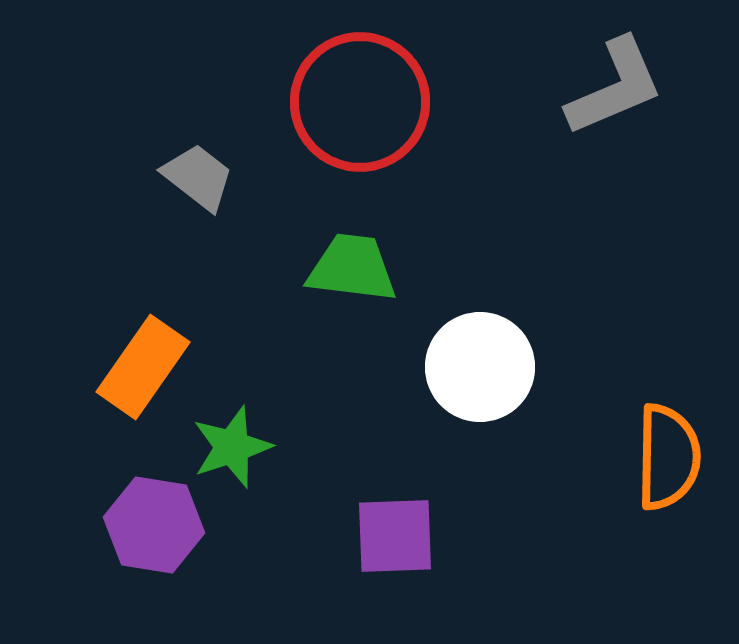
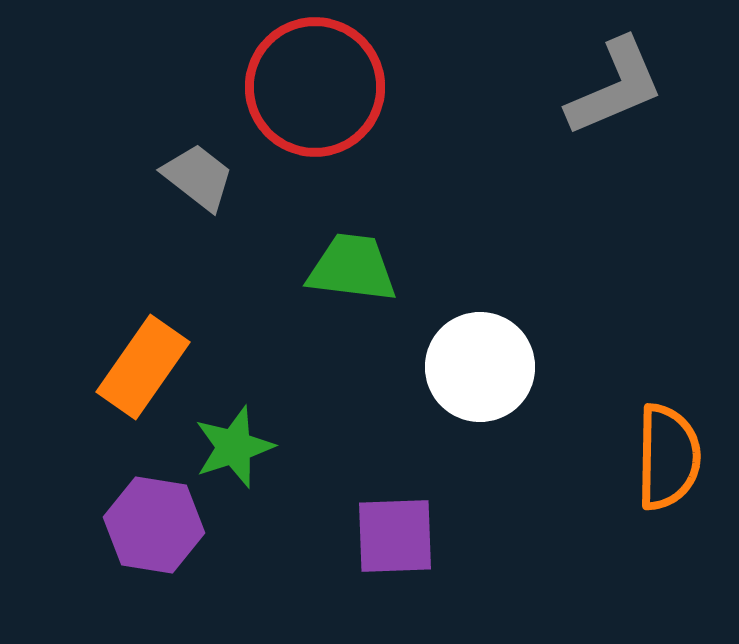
red circle: moved 45 px left, 15 px up
green star: moved 2 px right
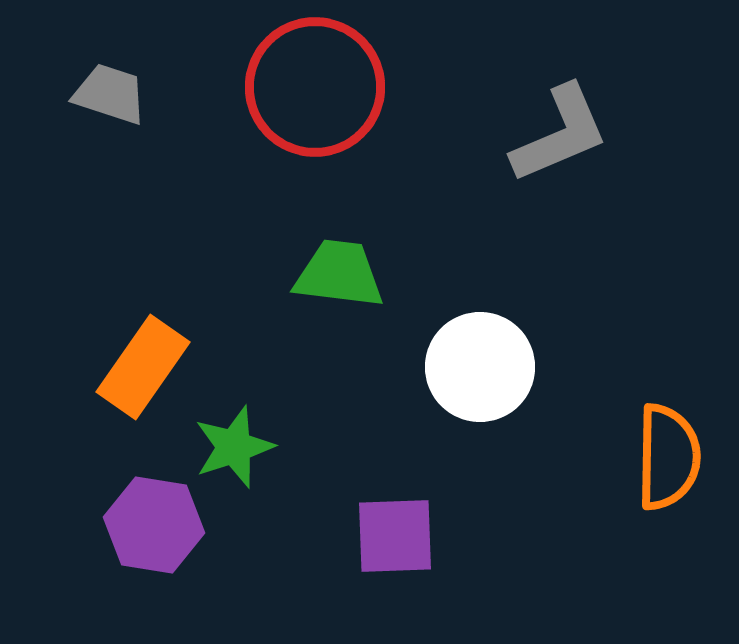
gray L-shape: moved 55 px left, 47 px down
gray trapezoid: moved 88 px left, 83 px up; rotated 20 degrees counterclockwise
green trapezoid: moved 13 px left, 6 px down
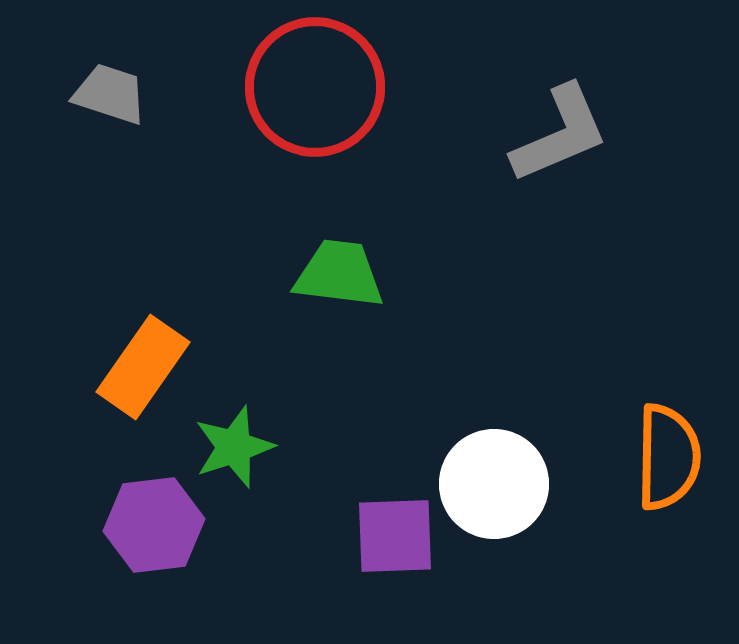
white circle: moved 14 px right, 117 px down
purple hexagon: rotated 16 degrees counterclockwise
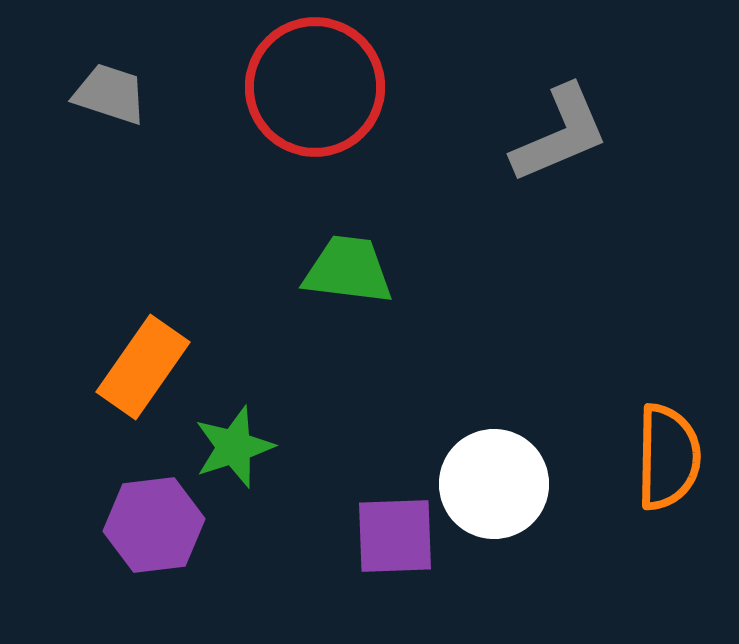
green trapezoid: moved 9 px right, 4 px up
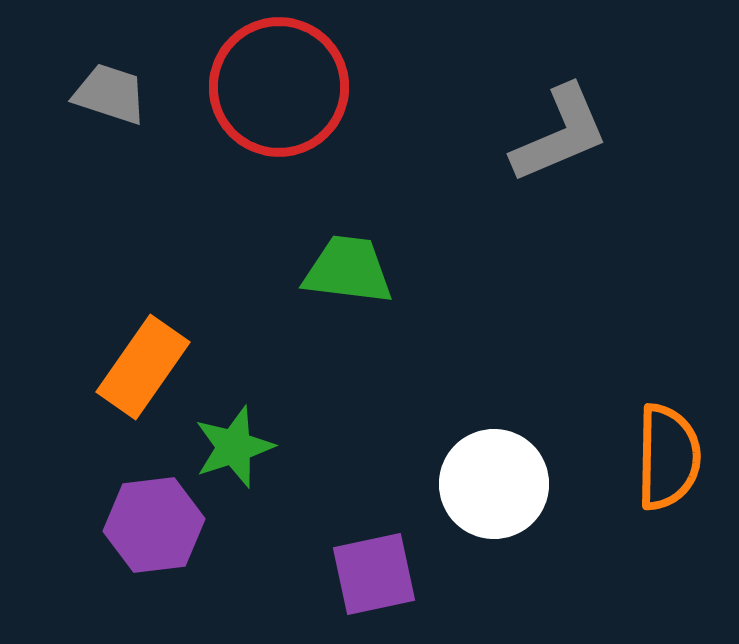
red circle: moved 36 px left
purple square: moved 21 px left, 38 px down; rotated 10 degrees counterclockwise
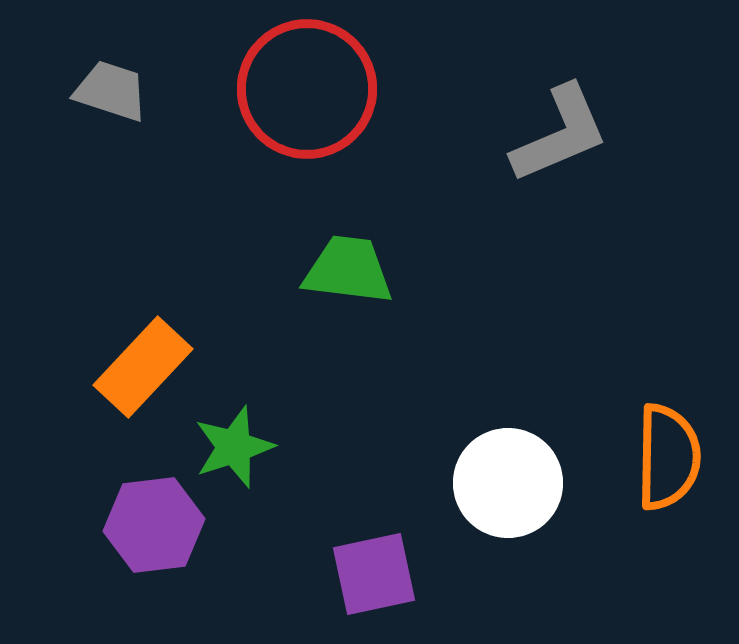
red circle: moved 28 px right, 2 px down
gray trapezoid: moved 1 px right, 3 px up
orange rectangle: rotated 8 degrees clockwise
white circle: moved 14 px right, 1 px up
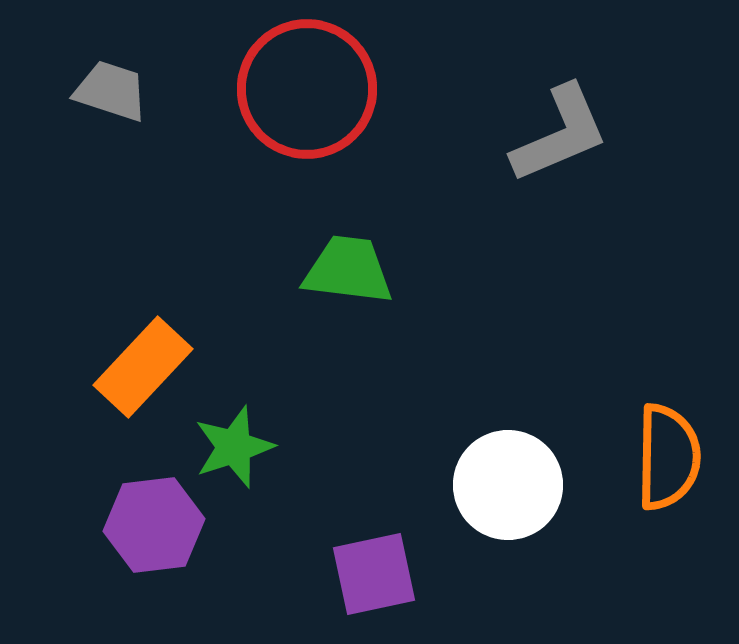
white circle: moved 2 px down
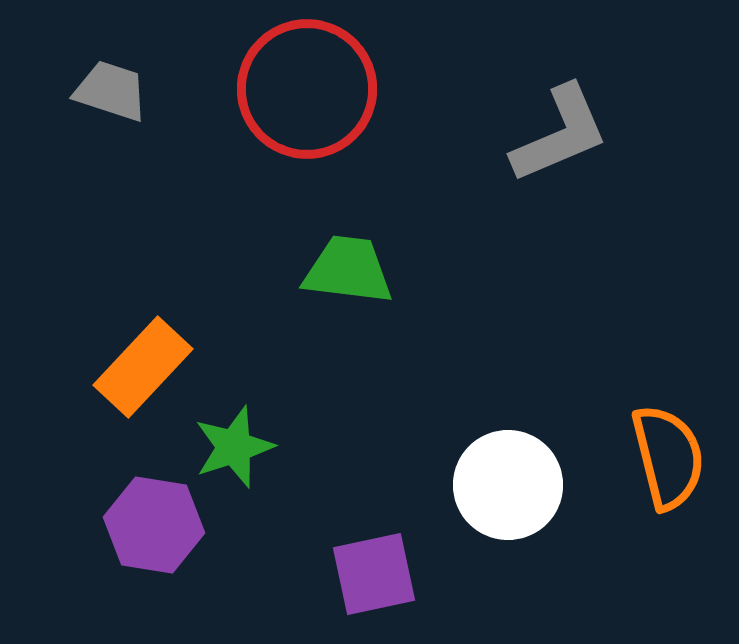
orange semicircle: rotated 15 degrees counterclockwise
purple hexagon: rotated 16 degrees clockwise
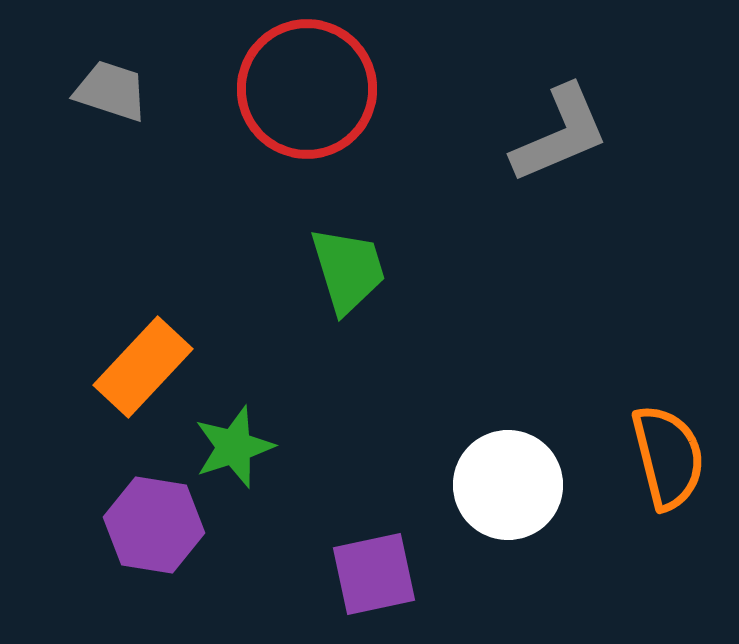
green trapezoid: rotated 66 degrees clockwise
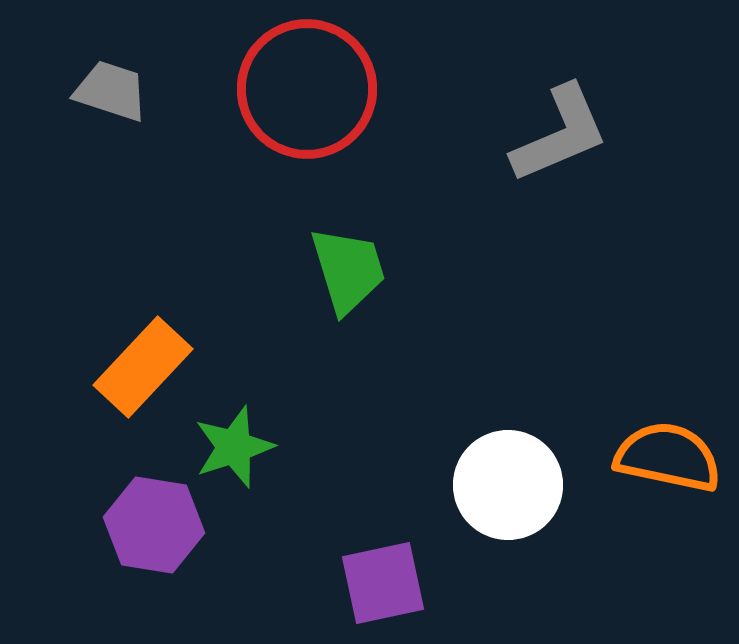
orange semicircle: rotated 64 degrees counterclockwise
purple square: moved 9 px right, 9 px down
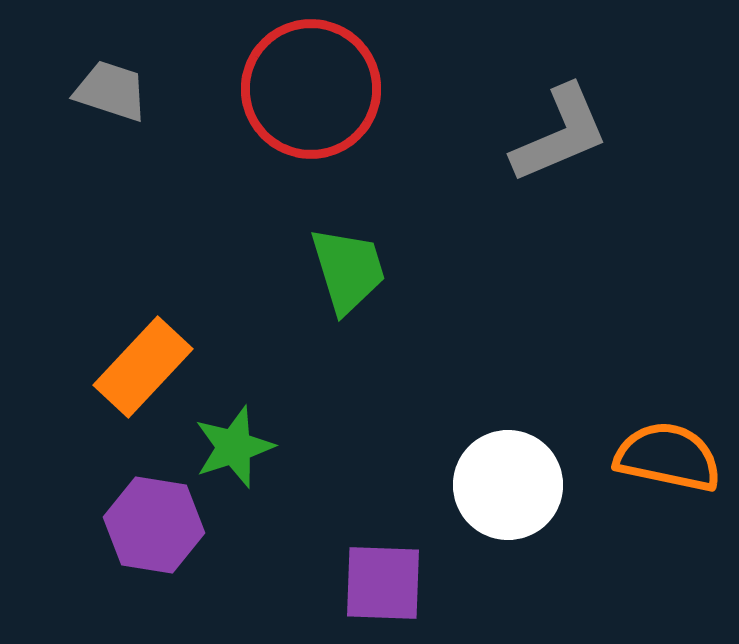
red circle: moved 4 px right
purple square: rotated 14 degrees clockwise
